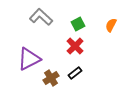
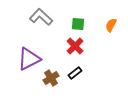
green square: rotated 32 degrees clockwise
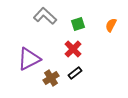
gray L-shape: moved 4 px right, 1 px up
green square: rotated 24 degrees counterclockwise
red cross: moved 2 px left, 3 px down
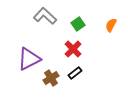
green square: rotated 16 degrees counterclockwise
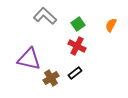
red cross: moved 4 px right, 3 px up; rotated 18 degrees counterclockwise
purple triangle: rotated 40 degrees clockwise
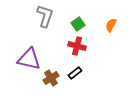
gray L-shape: rotated 65 degrees clockwise
red cross: rotated 12 degrees counterclockwise
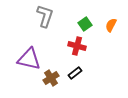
green square: moved 7 px right
